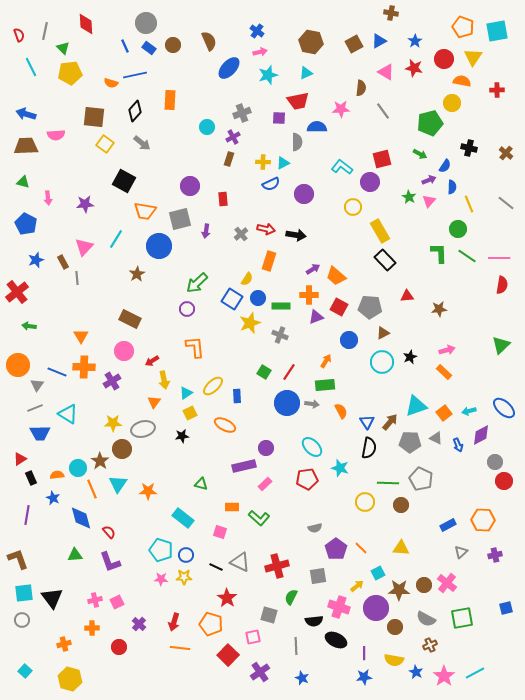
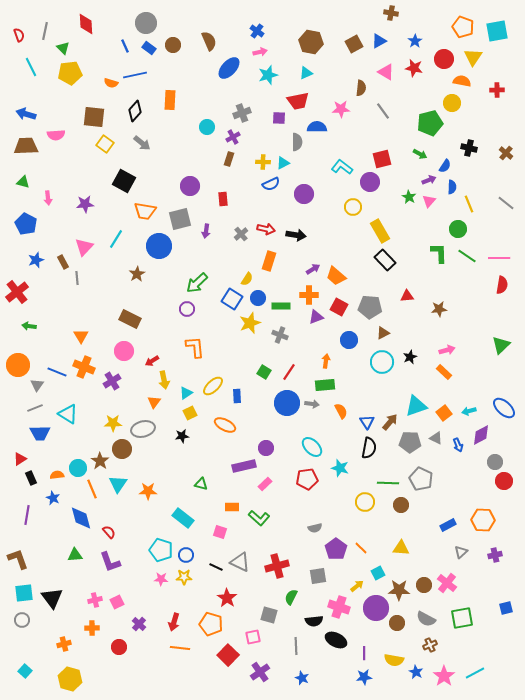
orange arrow at (326, 361): rotated 24 degrees counterclockwise
orange cross at (84, 367): rotated 20 degrees clockwise
brown circle at (395, 627): moved 2 px right, 4 px up
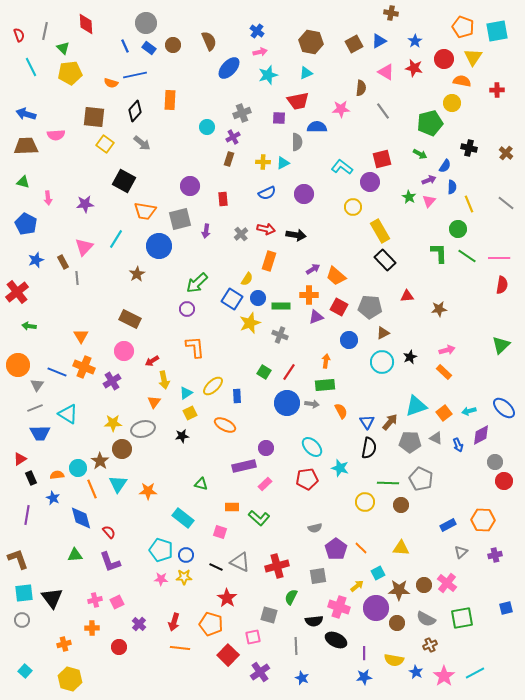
blue semicircle at (271, 184): moved 4 px left, 9 px down
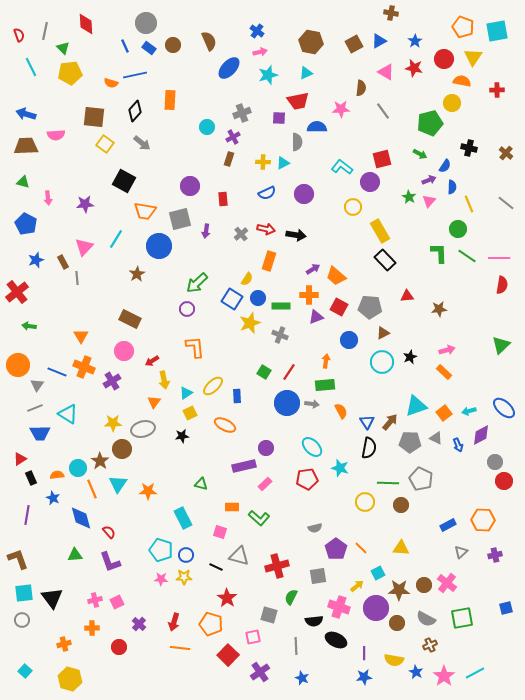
cyan rectangle at (183, 518): rotated 25 degrees clockwise
gray triangle at (240, 562): moved 1 px left, 6 px up; rotated 10 degrees counterclockwise
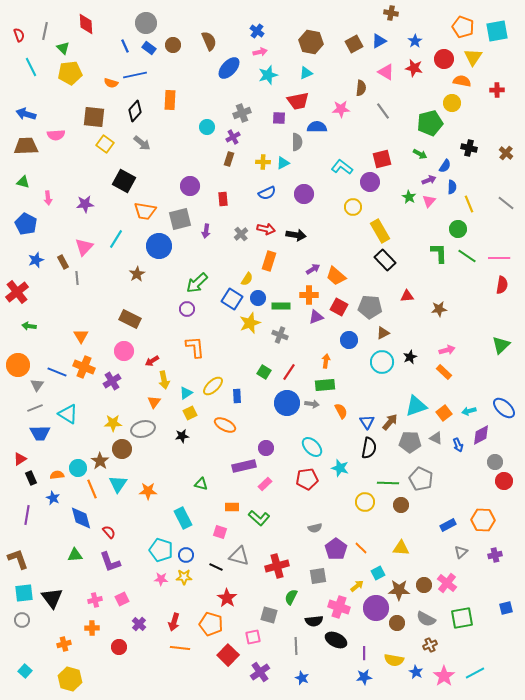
pink square at (117, 602): moved 5 px right, 3 px up
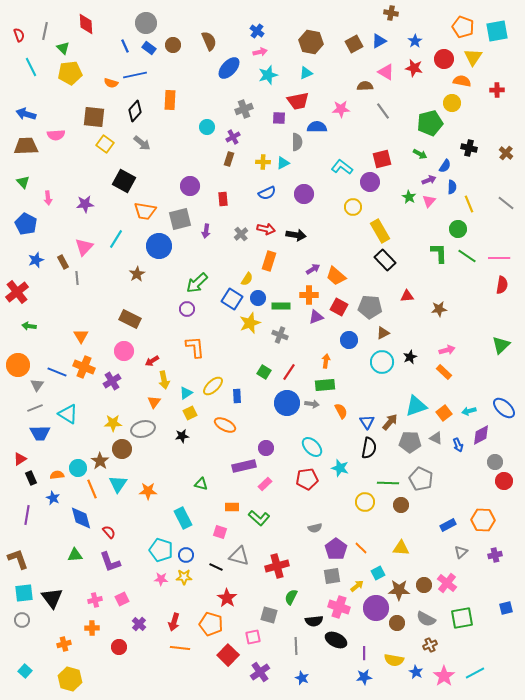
brown semicircle at (361, 88): moved 4 px right, 2 px up; rotated 98 degrees counterclockwise
gray cross at (242, 113): moved 2 px right, 4 px up
green triangle at (23, 182): rotated 32 degrees clockwise
gray square at (318, 576): moved 14 px right
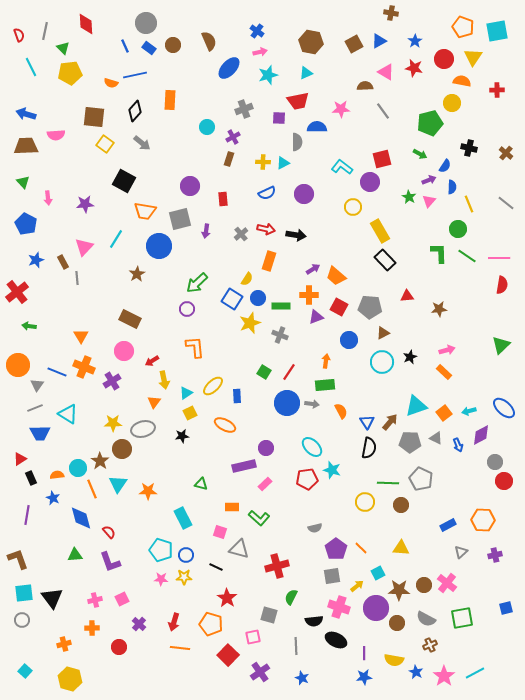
cyan star at (340, 468): moved 8 px left, 2 px down
gray triangle at (239, 556): moved 7 px up
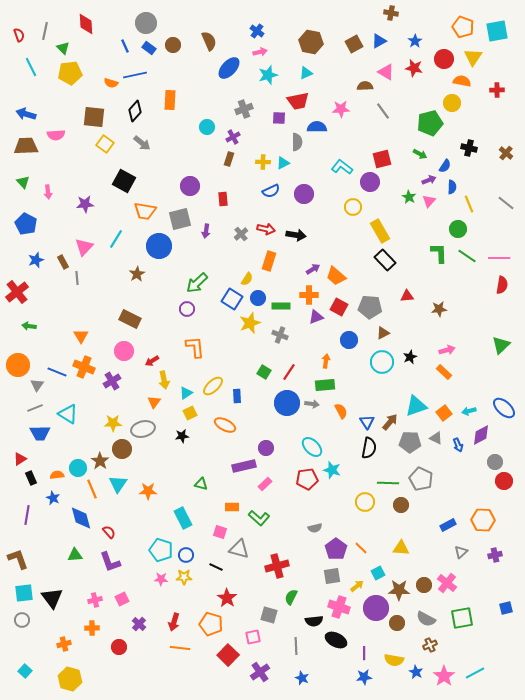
blue semicircle at (267, 193): moved 4 px right, 2 px up
pink arrow at (48, 198): moved 6 px up
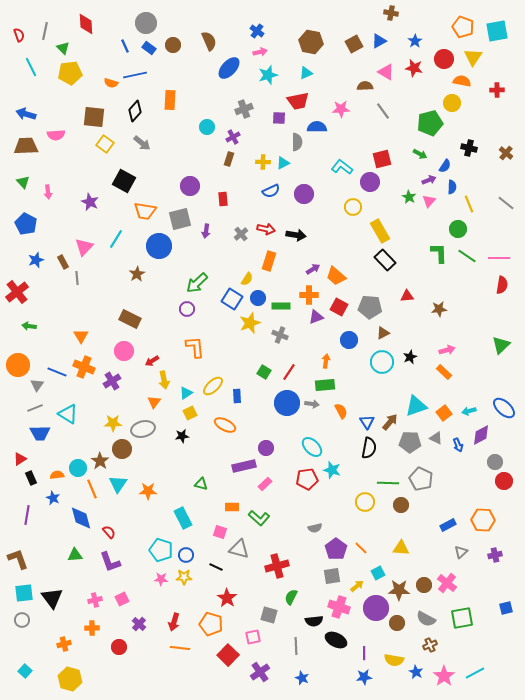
purple star at (85, 204): moved 5 px right, 2 px up; rotated 30 degrees clockwise
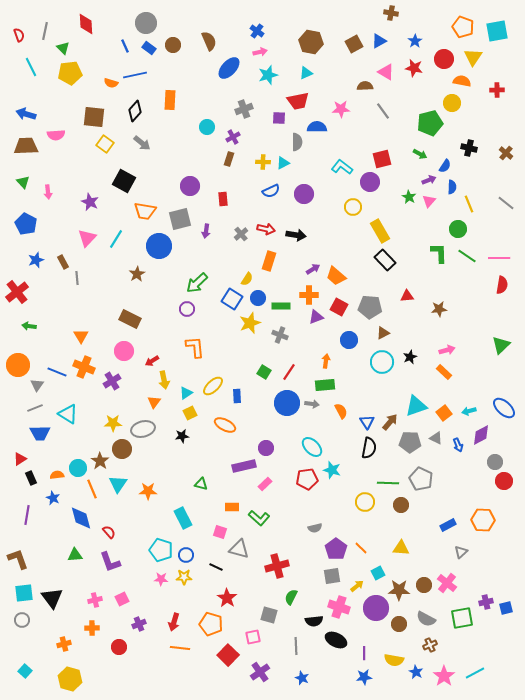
pink triangle at (84, 247): moved 3 px right, 9 px up
purple cross at (495, 555): moved 9 px left, 47 px down
brown circle at (397, 623): moved 2 px right, 1 px down
purple cross at (139, 624): rotated 24 degrees clockwise
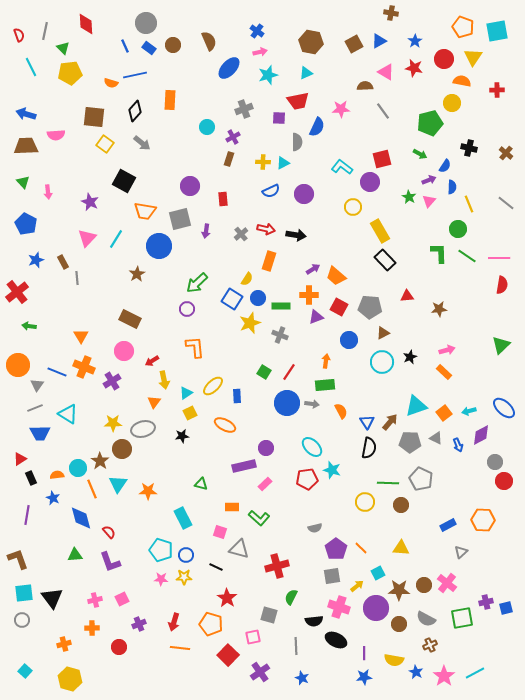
blue semicircle at (317, 127): rotated 114 degrees clockwise
